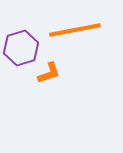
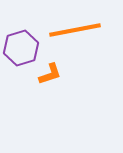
orange L-shape: moved 1 px right, 1 px down
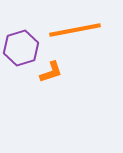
orange L-shape: moved 1 px right, 2 px up
